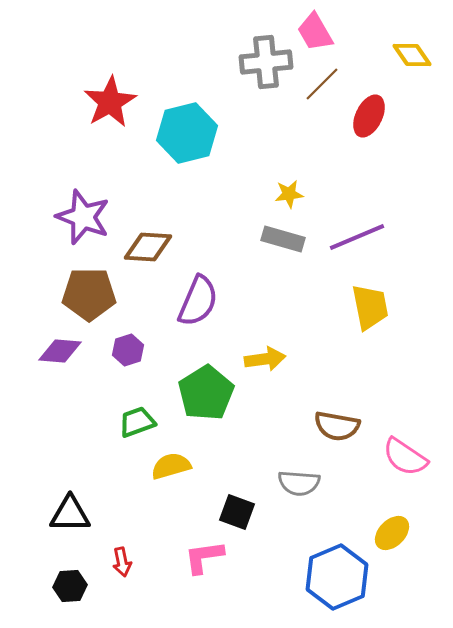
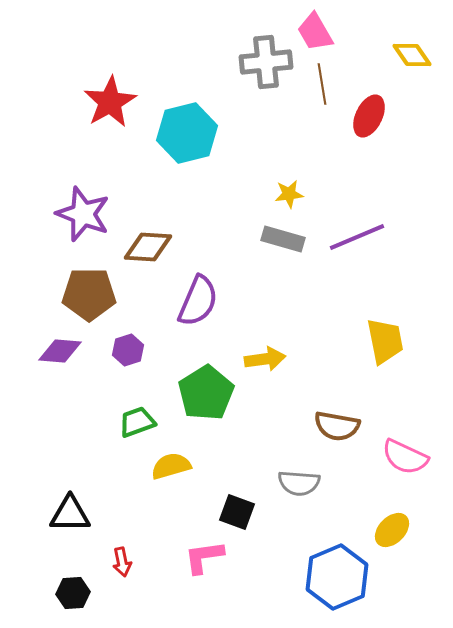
brown line: rotated 54 degrees counterclockwise
purple star: moved 3 px up
yellow trapezoid: moved 15 px right, 34 px down
pink semicircle: rotated 9 degrees counterclockwise
yellow ellipse: moved 3 px up
black hexagon: moved 3 px right, 7 px down
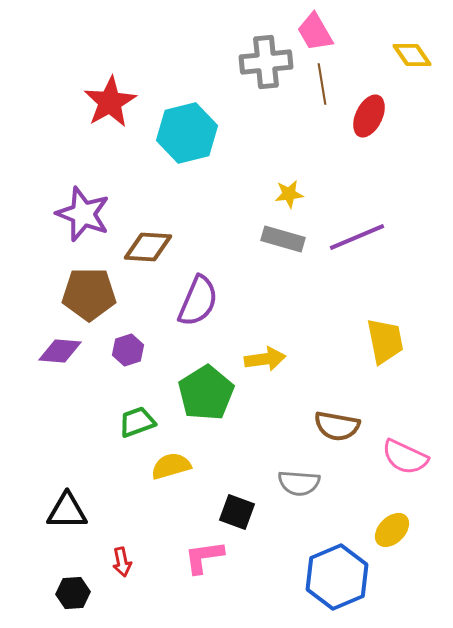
black triangle: moved 3 px left, 3 px up
